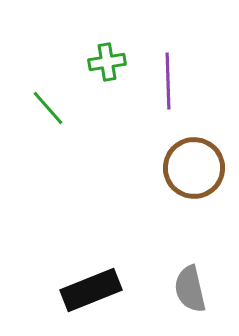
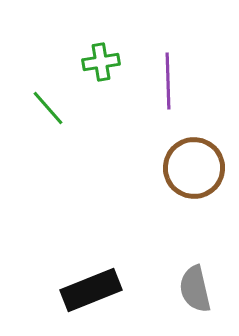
green cross: moved 6 px left
gray semicircle: moved 5 px right
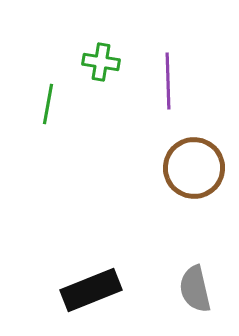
green cross: rotated 18 degrees clockwise
green line: moved 4 px up; rotated 51 degrees clockwise
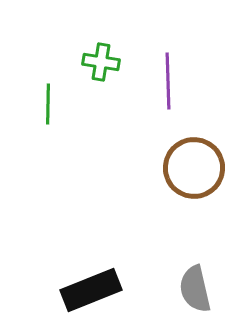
green line: rotated 9 degrees counterclockwise
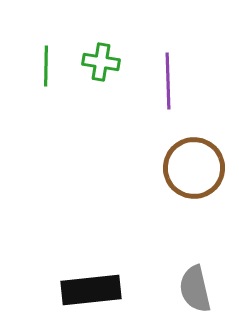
green line: moved 2 px left, 38 px up
black rectangle: rotated 16 degrees clockwise
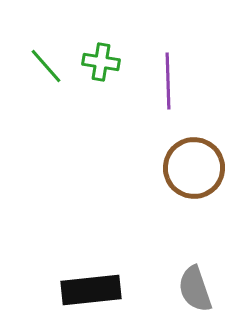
green line: rotated 42 degrees counterclockwise
gray semicircle: rotated 6 degrees counterclockwise
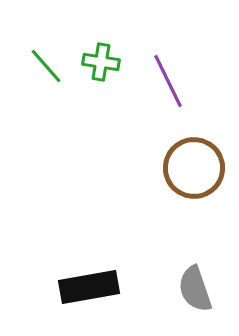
purple line: rotated 24 degrees counterclockwise
black rectangle: moved 2 px left, 3 px up; rotated 4 degrees counterclockwise
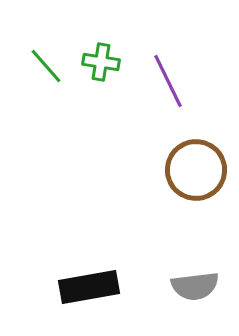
brown circle: moved 2 px right, 2 px down
gray semicircle: moved 3 px up; rotated 78 degrees counterclockwise
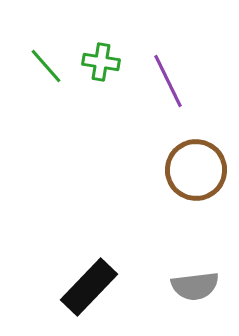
black rectangle: rotated 36 degrees counterclockwise
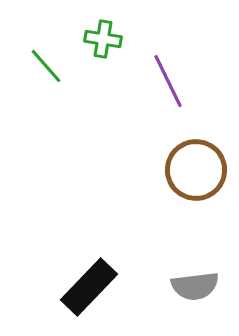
green cross: moved 2 px right, 23 px up
